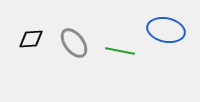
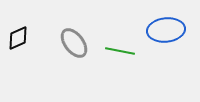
blue ellipse: rotated 18 degrees counterclockwise
black diamond: moved 13 px left, 1 px up; rotated 20 degrees counterclockwise
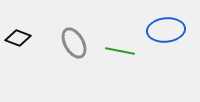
black diamond: rotated 45 degrees clockwise
gray ellipse: rotated 8 degrees clockwise
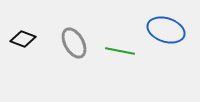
blue ellipse: rotated 24 degrees clockwise
black diamond: moved 5 px right, 1 px down
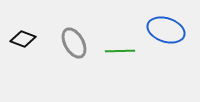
green line: rotated 12 degrees counterclockwise
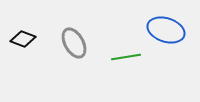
green line: moved 6 px right, 6 px down; rotated 8 degrees counterclockwise
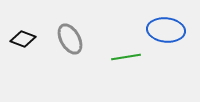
blue ellipse: rotated 12 degrees counterclockwise
gray ellipse: moved 4 px left, 4 px up
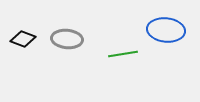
gray ellipse: moved 3 px left; rotated 56 degrees counterclockwise
green line: moved 3 px left, 3 px up
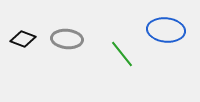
green line: moved 1 px left; rotated 60 degrees clockwise
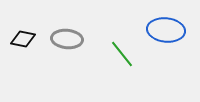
black diamond: rotated 10 degrees counterclockwise
